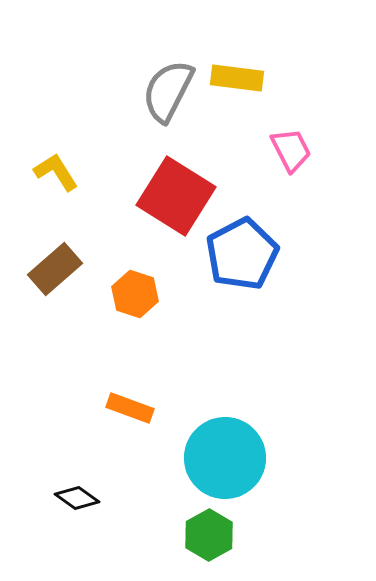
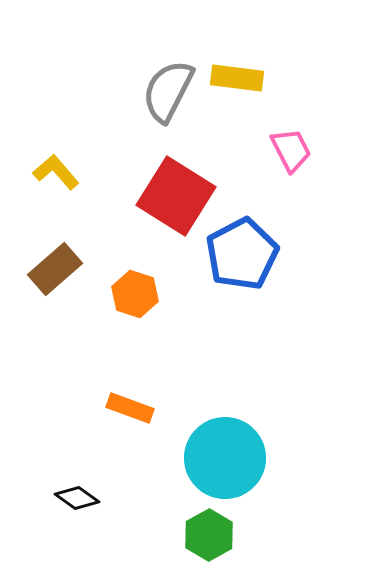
yellow L-shape: rotated 9 degrees counterclockwise
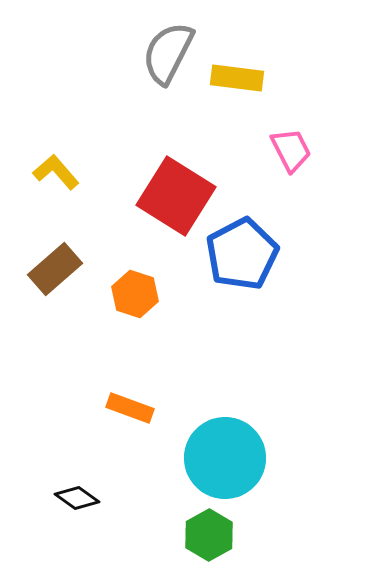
gray semicircle: moved 38 px up
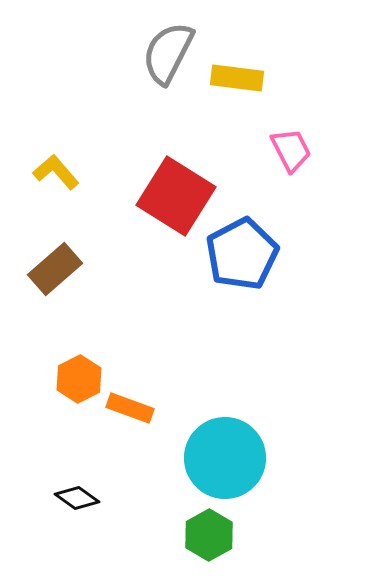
orange hexagon: moved 56 px left, 85 px down; rotated 15 degrees clockwise
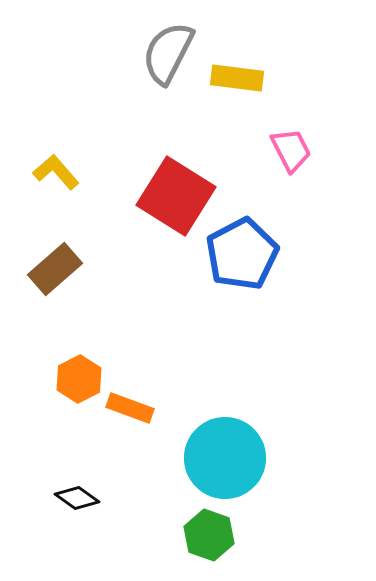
green hexagon: rotated 12 degrees counterclockwise
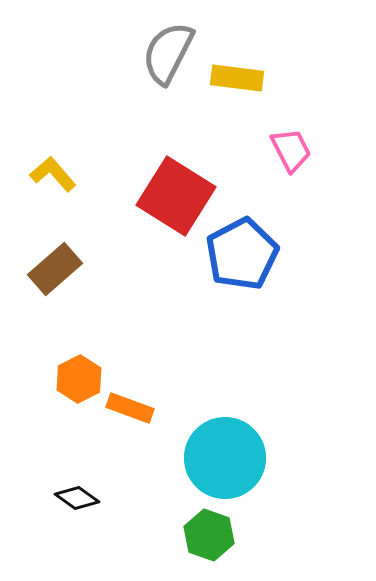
yellow L-shape: moved 3 px left, 2 px down
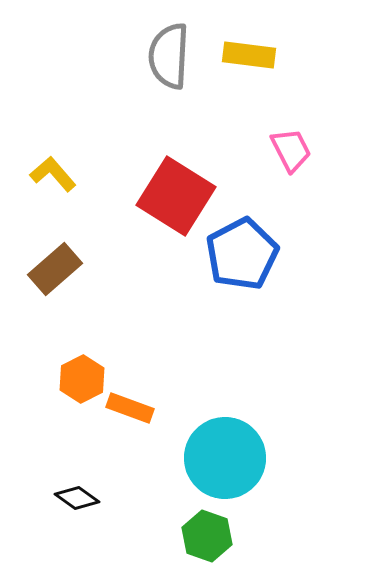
gray semicircle: moved 1 px right, 3 px down; rotated 24 degrees counterclockwise
yellow rectangle: moved 12 px right, 23 px up
orange hexagon: moved 3 px right
green hexagon: moved 2 px left, 1 px down
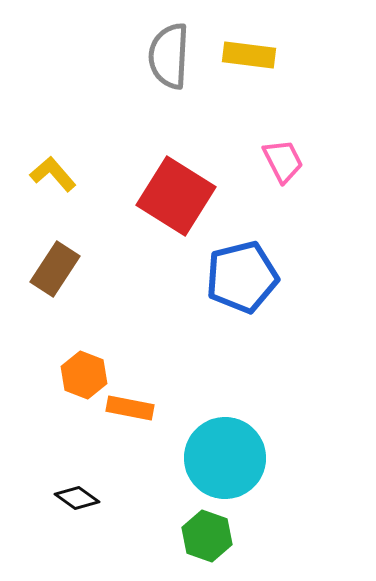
pink trapezoid: moved 8 px left, 11 px down
blue pentagon: moved 23 px down; rotated 14 degrees clockwise
brown rectangle: rotated 16 degrees counterclockwise
orange hexagon: moved 2 px right, 4 px up; rotated 12 degrees counterclockwise
orange rectangle: rotated 9 degrees counterclockwise
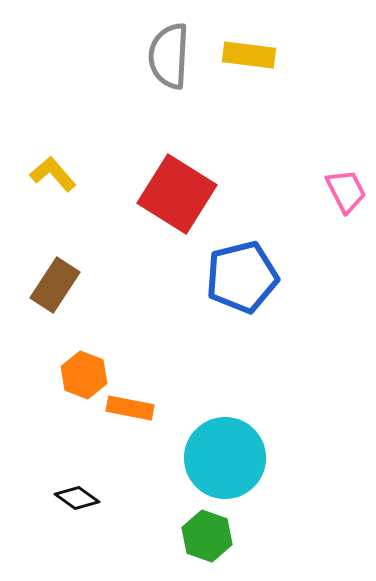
pink trapezoid: moved 63 px right, 30 px down
red square: moved 1 px right, 2 px up
brown rectangle: moved 16 px down
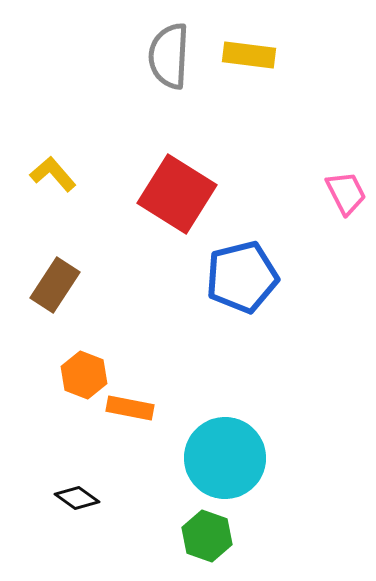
pink trapezoid: moved 2 px down
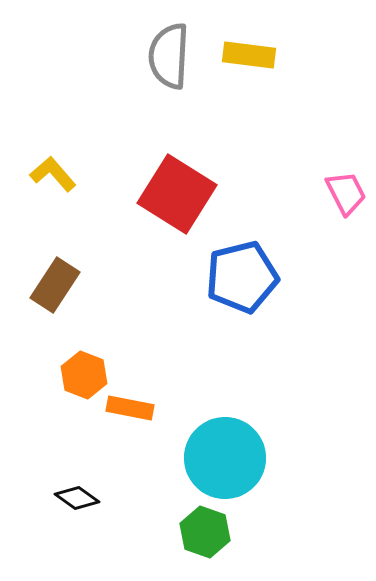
green hexagon: moved 2 px left, 4 px up
